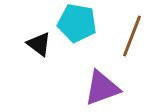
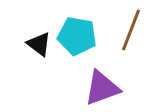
cyan pentagon: moved 13 px down
brown line: moved 1 px left, 6 px up
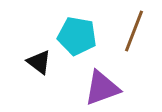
brown line: moved 3 px right, 1 px down
black triangle: moved 18 px down
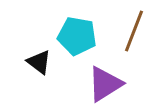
purple triangle: moved 3 px right, 4 px up; rotated 12 degrees counterclockwise
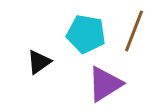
cyan pentagon: moved 9 px right, 2 px up
black triangle: rotated 48 degrees clockwise
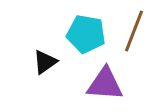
black triangle: moved 6 px right
purple triangle: rotated 36 degrees clockwise
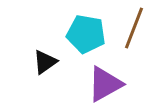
brown line: moved 3 px up
purple triangle: rotated 33 degrees counterclockwise
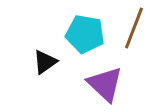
cyan pentagon: moved 1 px left
purple triangle: rotated 48 degrees counterclockwise
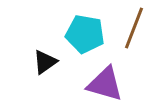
purple triangle: rotated 27 degrees counterclockwise
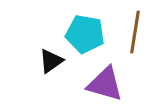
brown line: moved 1 px right, 4 px down; rotated 12 degrees counterclockwise
black triangle: moved 6 px right, 1 px up
